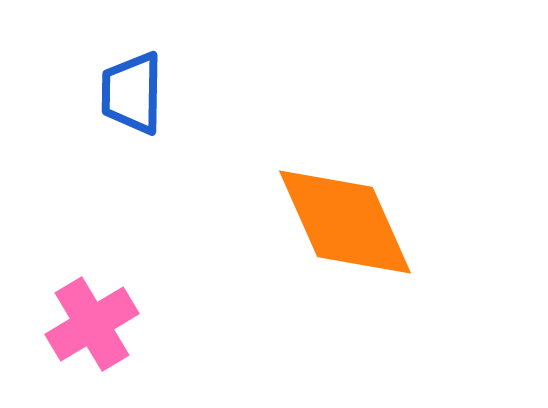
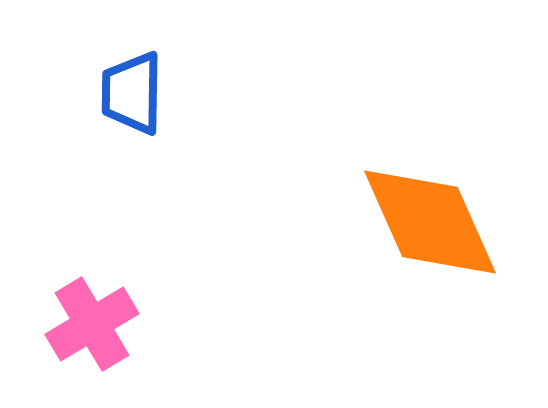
orange diamond: moved 85 px right
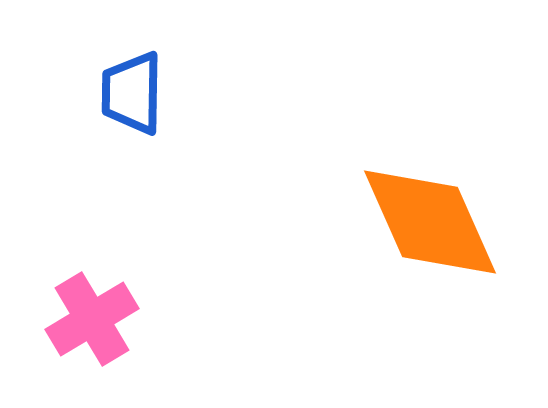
pink cross: moved 5 px up
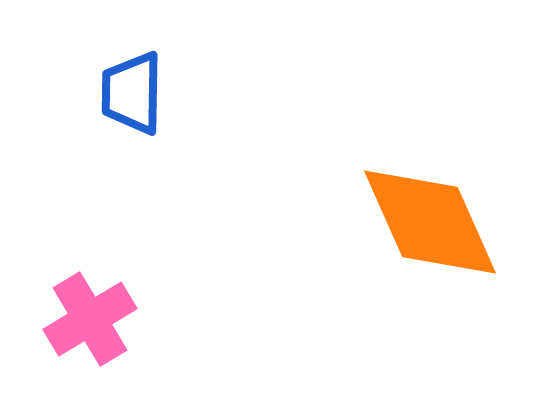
pink cross: moved 2 px left
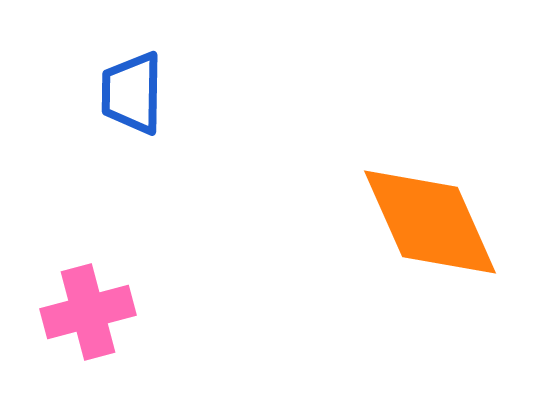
pink cross: moved 2 px left, 7 px up; rotated 16 degrees clockwise
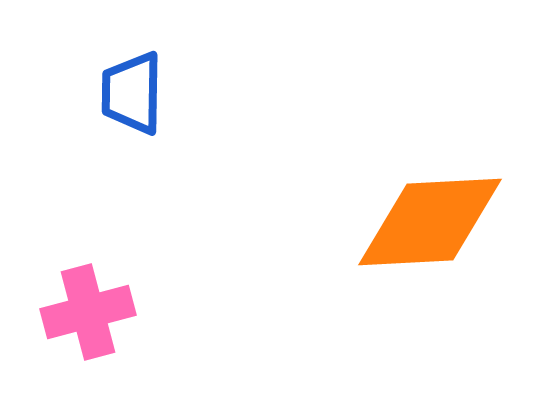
orange diamond: rotated 69 degrees counterclockwise
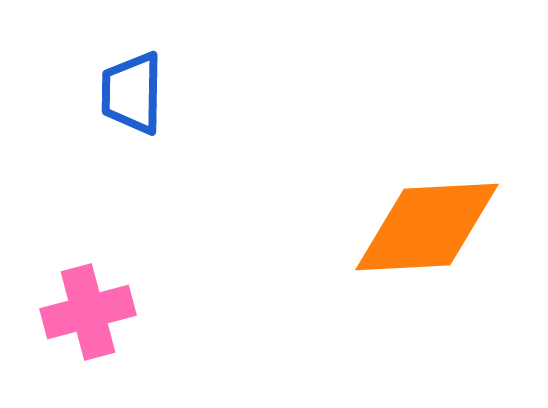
orange diamond: moved 3 px left, 5 px down
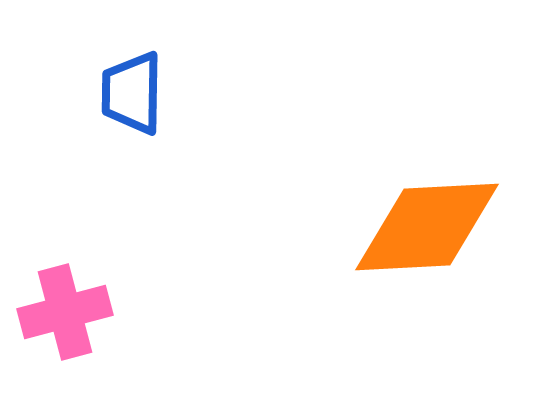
pink cross: moved 23 px left
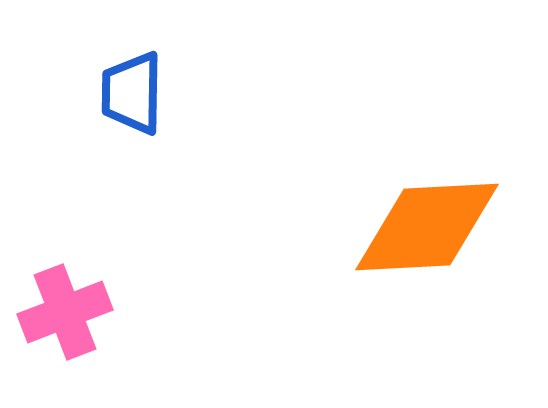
pink cross: rotated 6 degrees counterclockwise
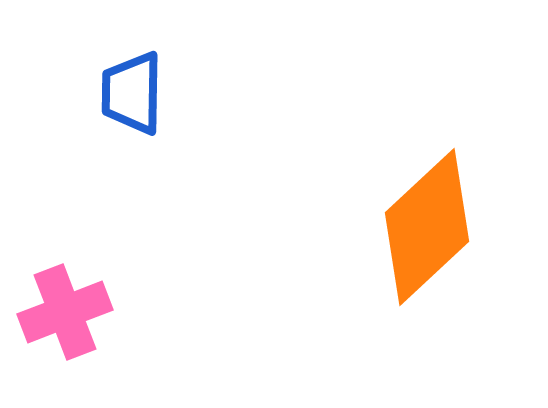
orange diamond: rotated 40 degrees counterclockwise
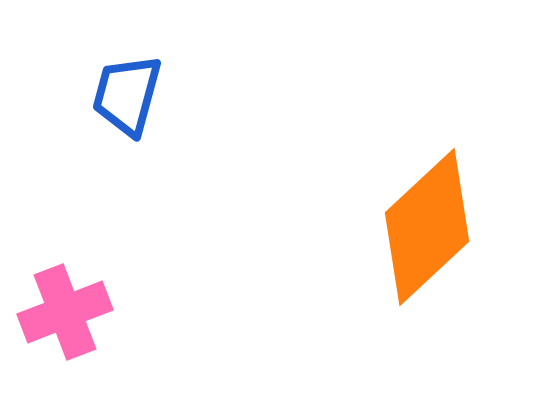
blue trapezoid: moved 5 px left, 2 px down; rotated 14 degrees clockwise
